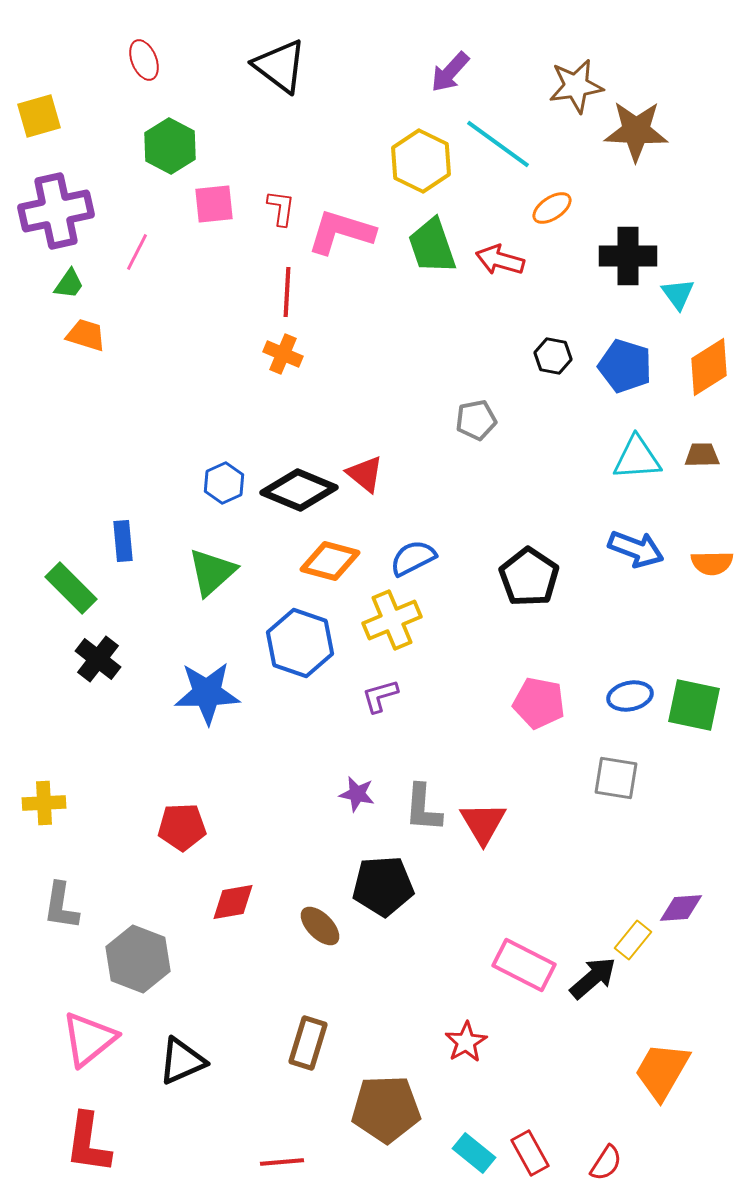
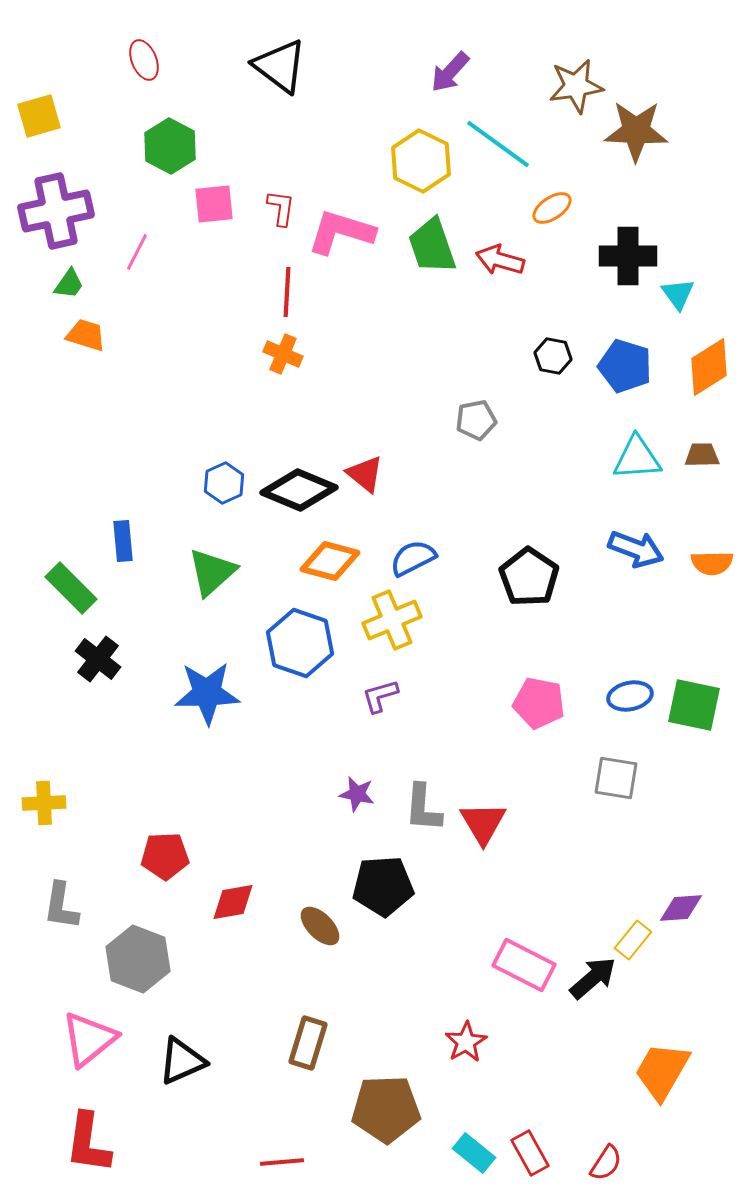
red pentagon at (182, 827): moved 17 px left, 29 px down
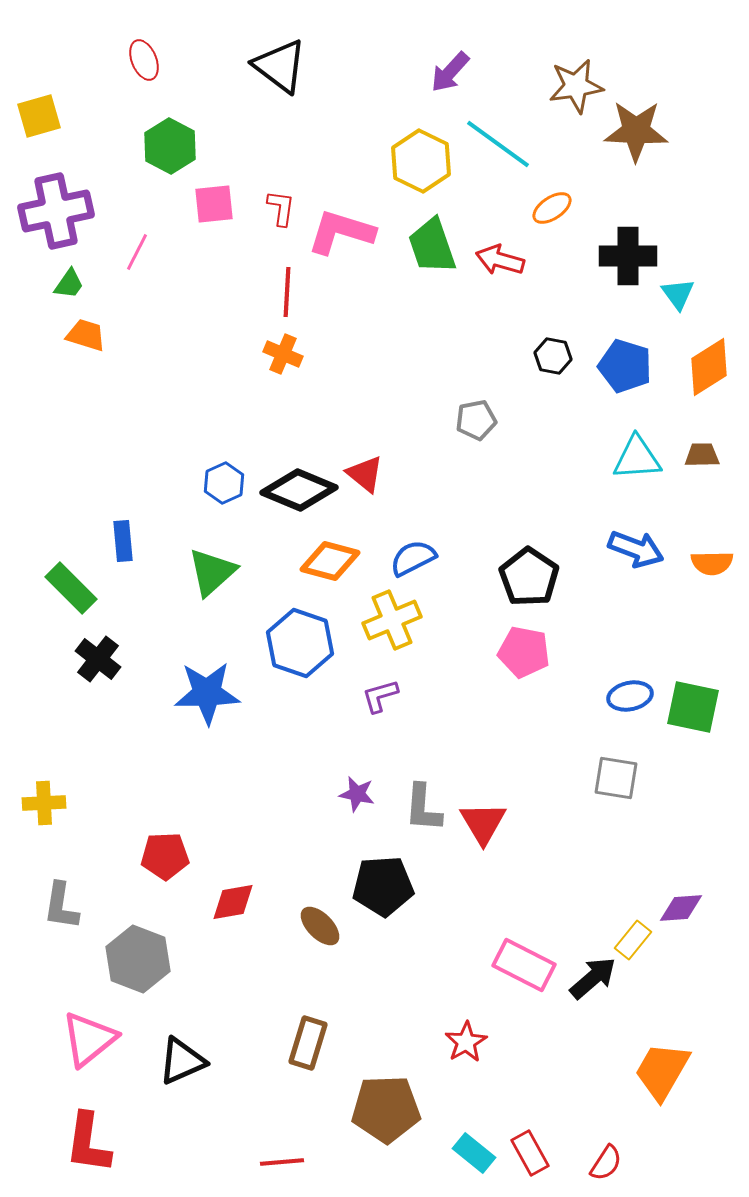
pink pentagon at (539, 703): moved 15 px left, 51 px up
green square at (694, 705): moved 1 px left, 2 px down
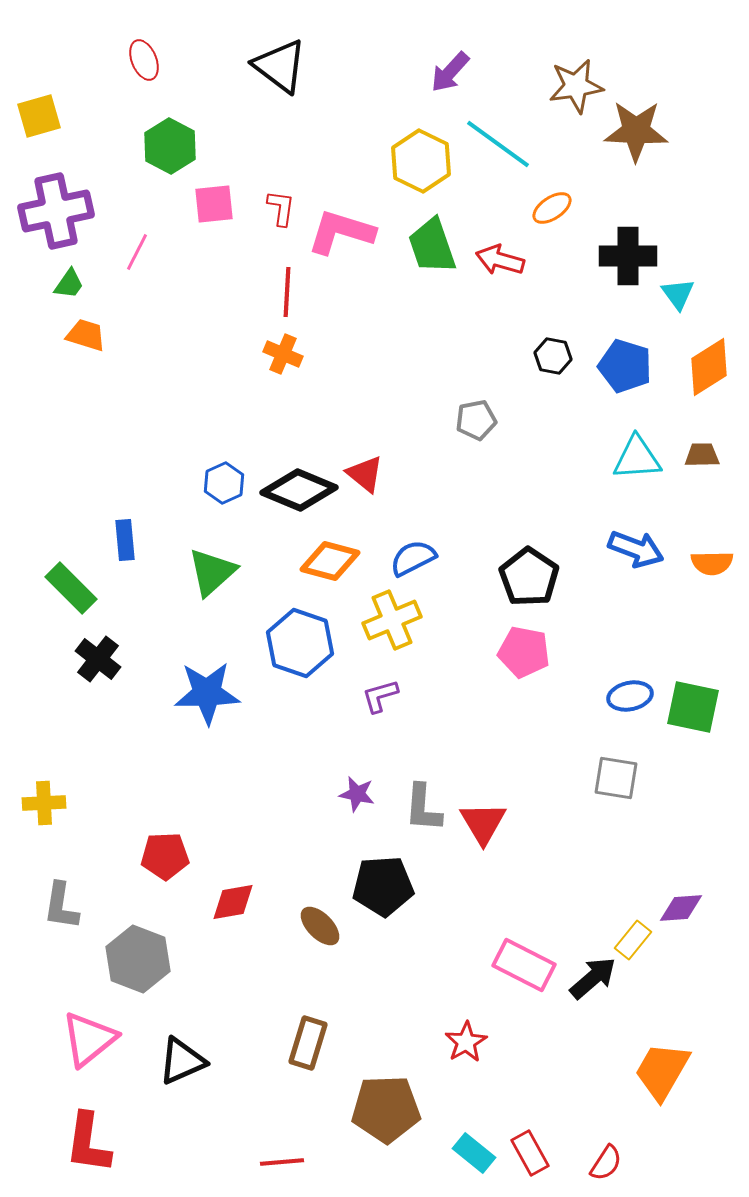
blue rectangle at (123, 541): moved 2 px right, 1 px up
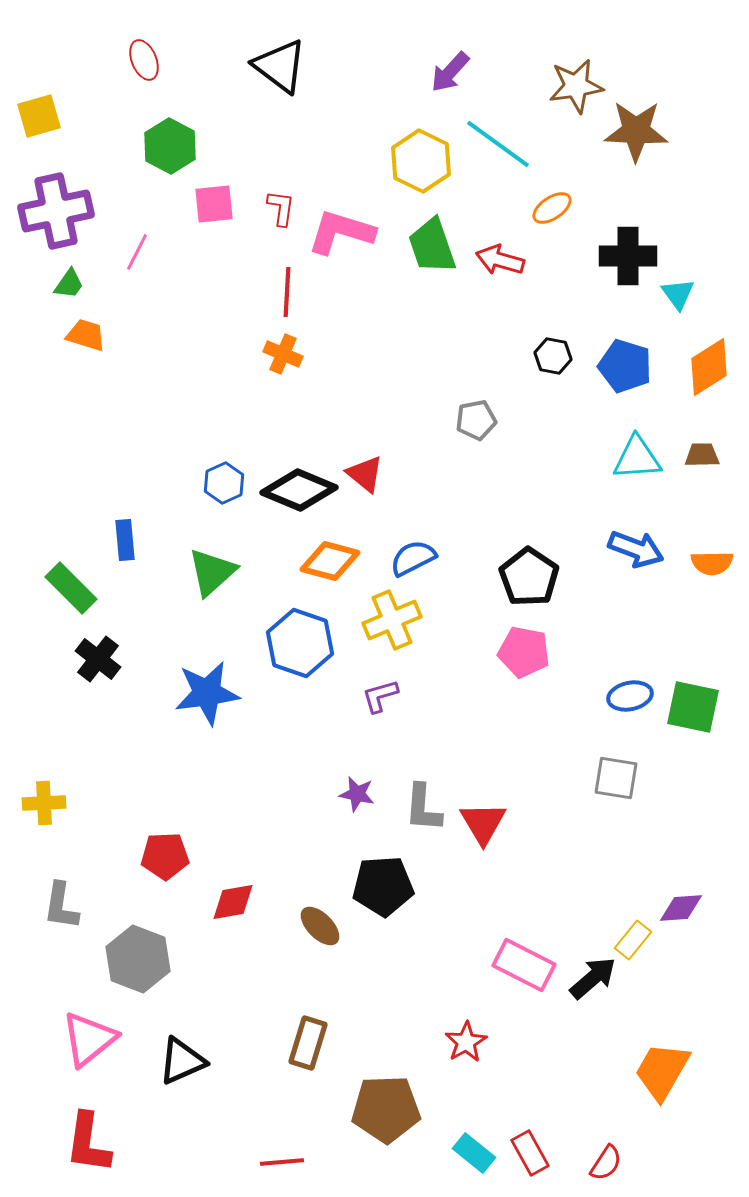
blue star at (207, 693): rotated 6 degrees counterclockwise
